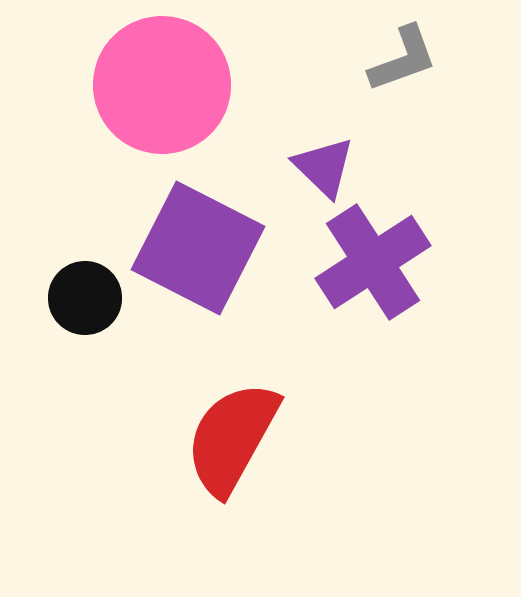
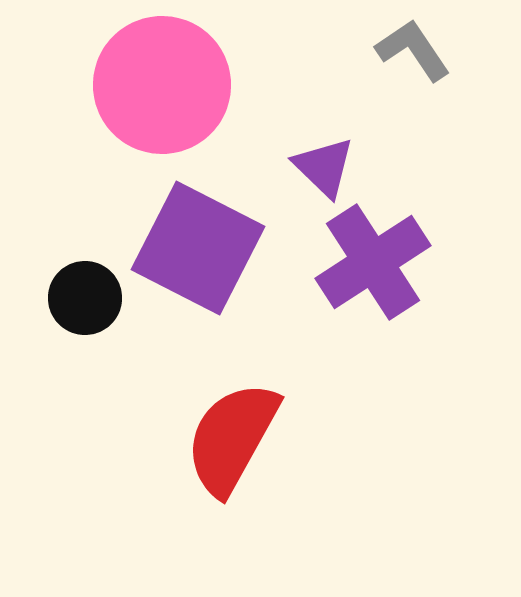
gray L-shape: moved 10 px right, 9 px up; rotated 104 degrees counterclockwise
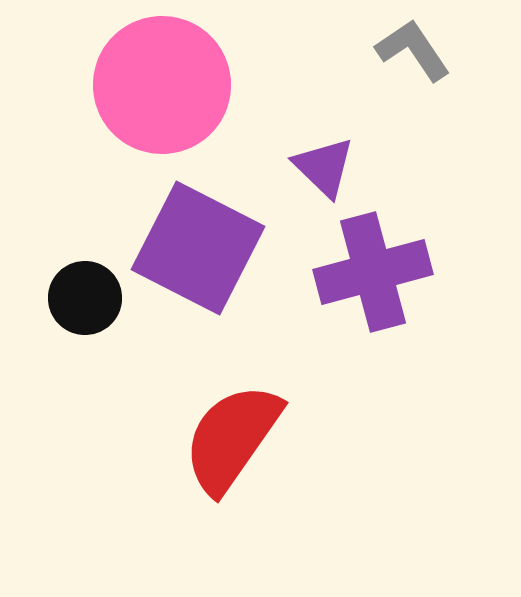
purple cross: moved 10 px down; rotated 18 degrees clockwise
red semicircle: rotated 6 degrees clockwise
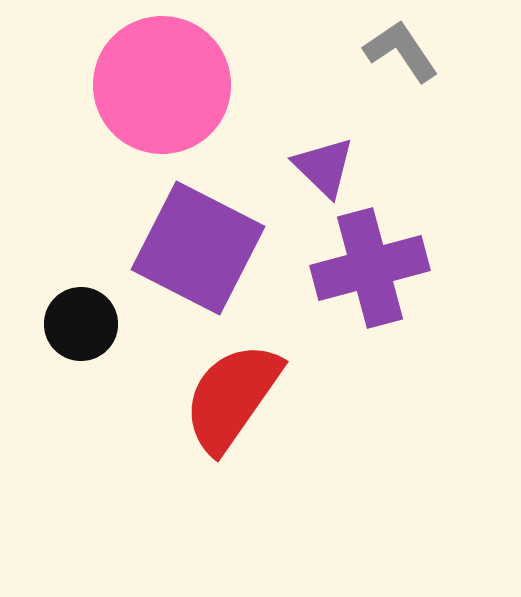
gray L-shape: moved 12 px left, 1 px down
purple cross: moved 3 px left, 4 px up
black circle: moved 4 px left, 26 px down
red semicircle: moved 41 px up
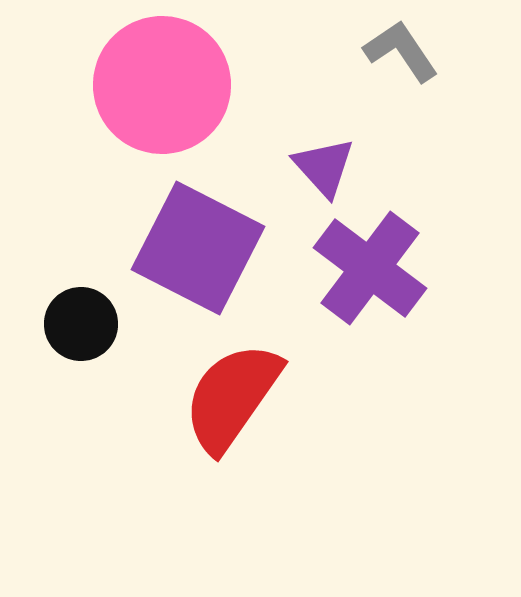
purple triangle: rotated 4 degrees clockwise
purple cross: rotated 38 degrees counterclockwise
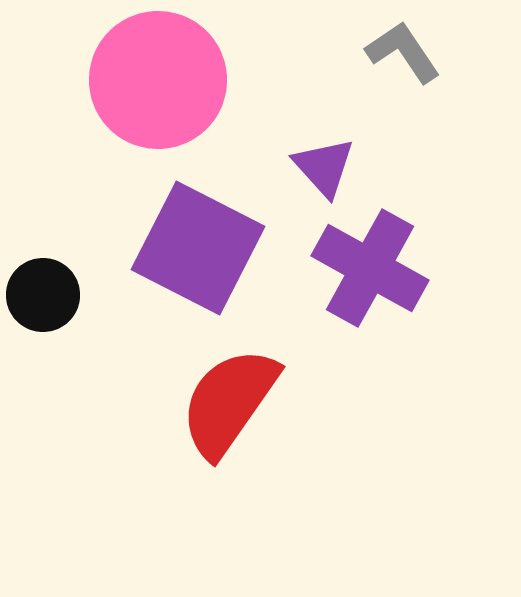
gray L-shape: moved 2 px right, 1 px down
pink circle: moved 4 px left, 5 px up
purple cross: rotated 8 degrees counterclockwise
black circle: moved 38 px left, 29 px up
red semicircle: moved 3 px left, 5 px down
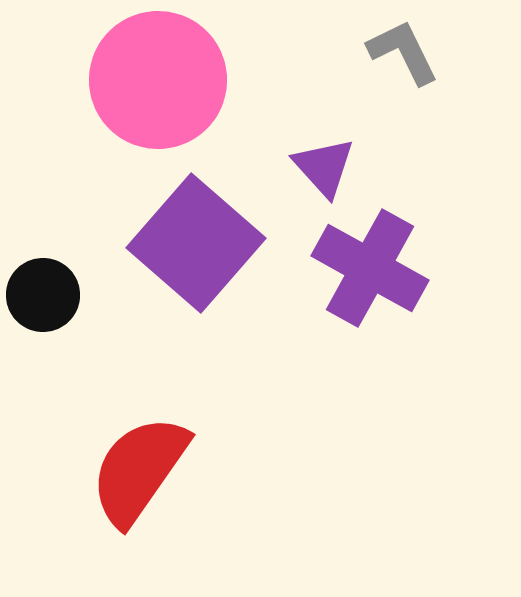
gray L-shape: rotated 8 degrees clockwise
purple square: moved 2 px left, 5 px up; rotated 14 degrees clockwise
red semicircle: moved 90 px left, 68 px down
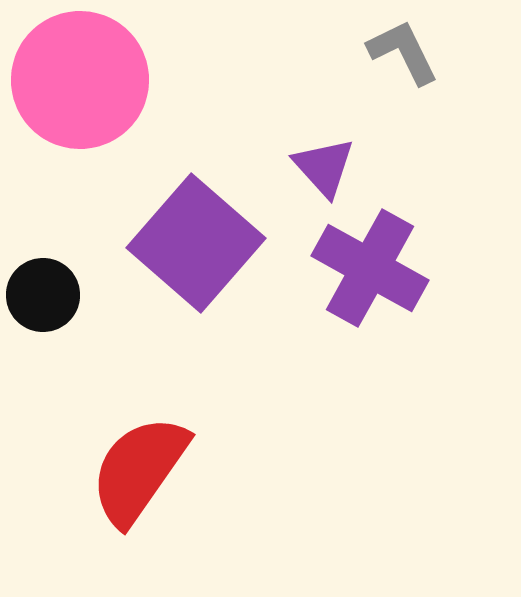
pink circle: moved 78 px left
